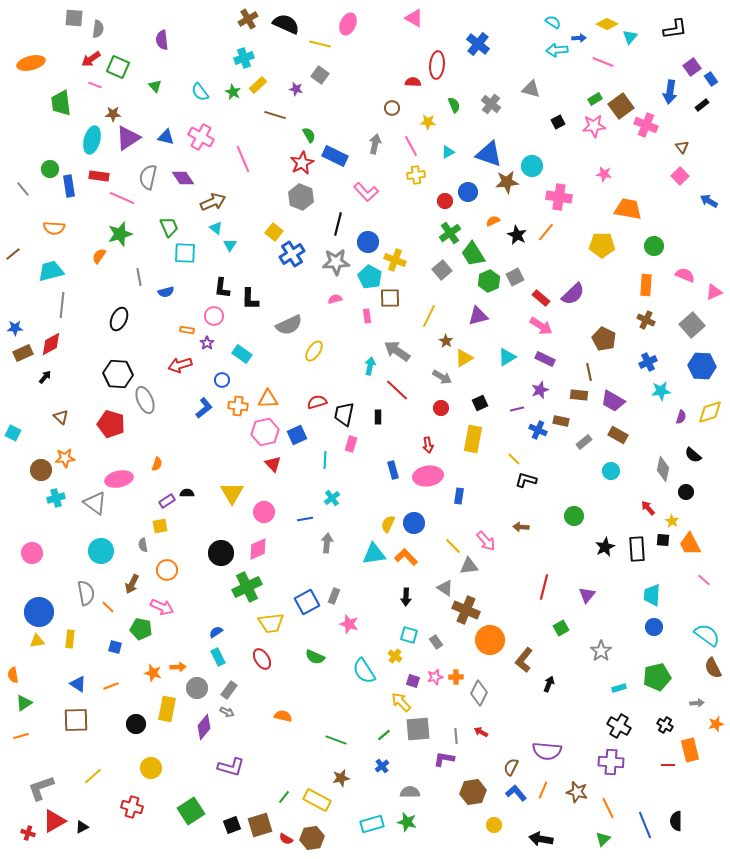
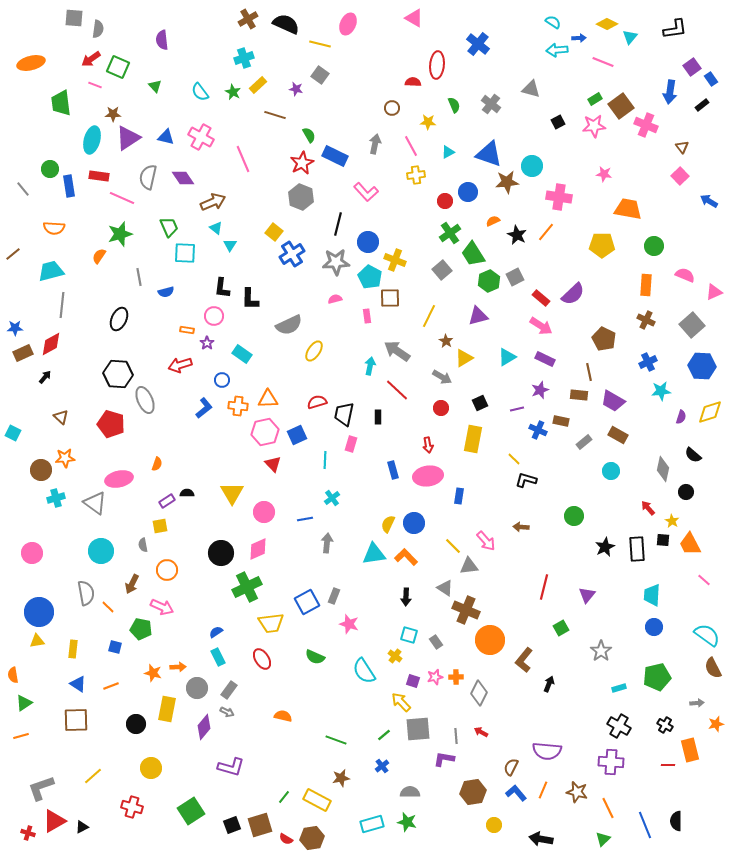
yellow rectangle at (70, 639): moved 3 px right, 10 px down
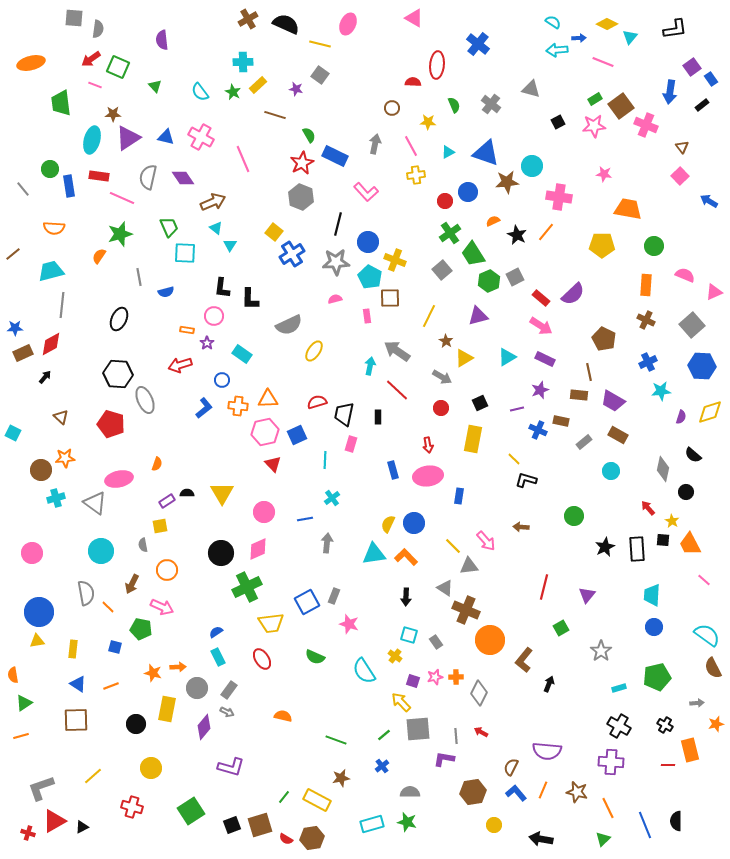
cyan cross at (244, 58): moved 1 px left, 4 px down; rotated 18 degrees clockwise
blue triangle at (489, 154): moved 3 px left, 1 px up
yellow triangle at (232, 493): moved 10 px left
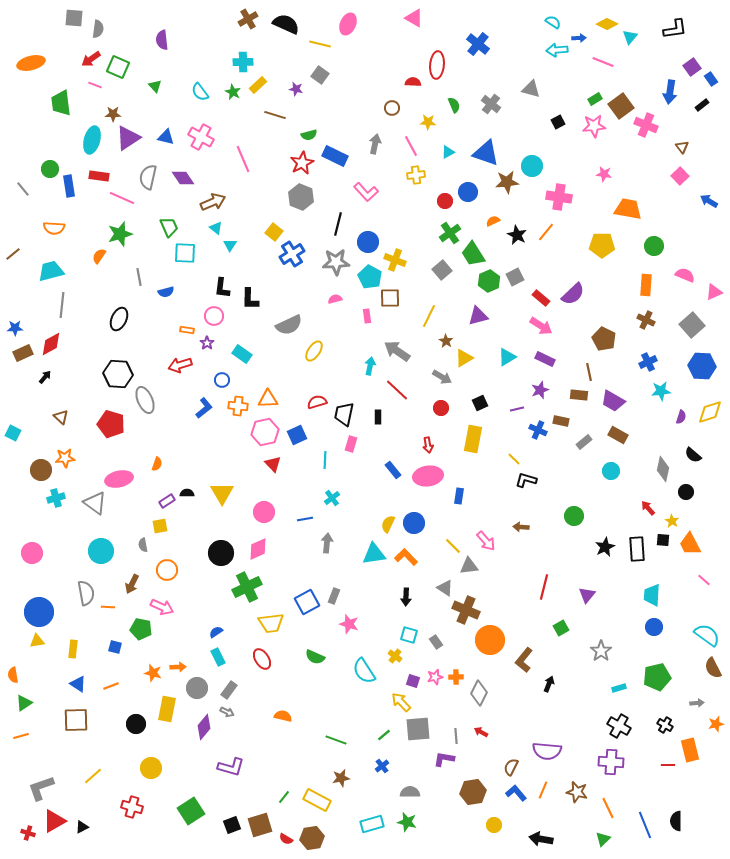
green semicircle at (309, 135): rotated 105 degrees clockwise
blue rectangle at (393, 470): rotated 24 degrees counterclockwise
orange line at (108, 607): rotated 40 degrees counterclockwise
